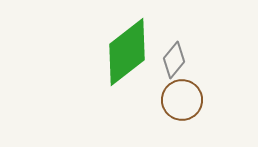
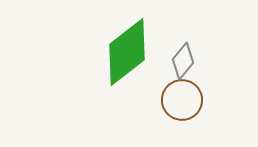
gray diamond: moved 9 px right, 1 px down
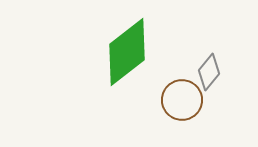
gray diamond: moved 26 px right, 11 px down
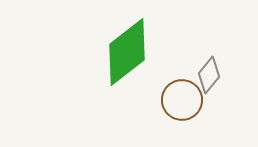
gray diamond: moved 3 px down
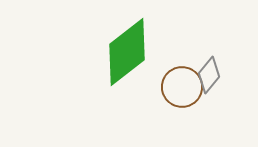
brown circle: moved 13 px up
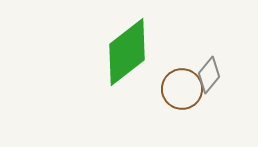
brown circle: moved 2 px down
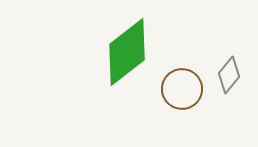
gray diamond: moved 20 px right
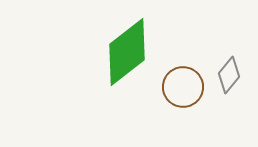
brown circle: moved 1 px right, 2 px up
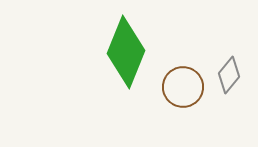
green diamond: moved 1 px left; rotated 30 degrees counterclockwise
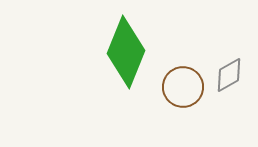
gray diamond: rotated 21 degrees clockwise
